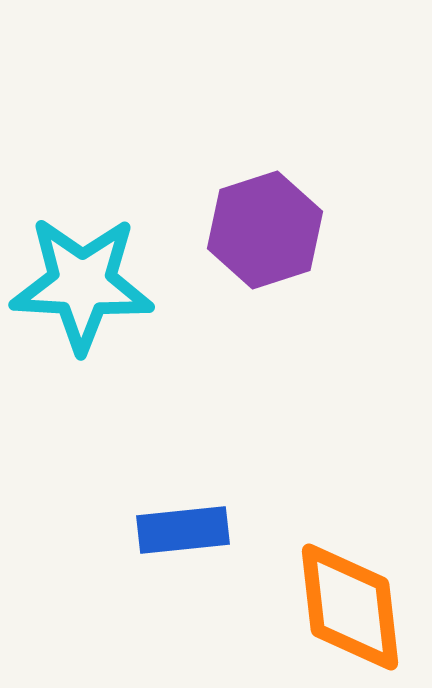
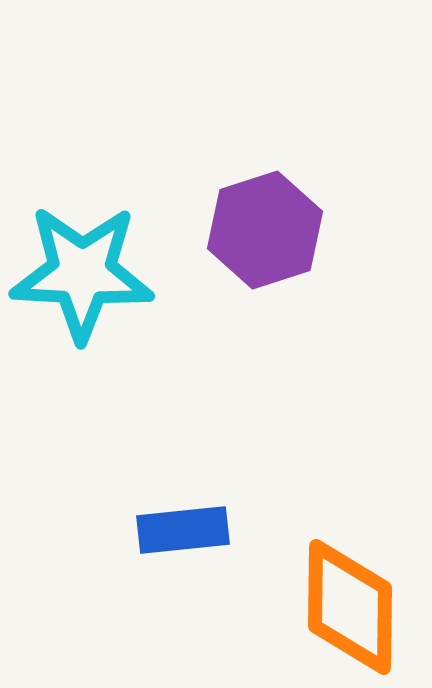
cyan star: moved 11 px up
orange diamond: rotated 7 degrees clockwise
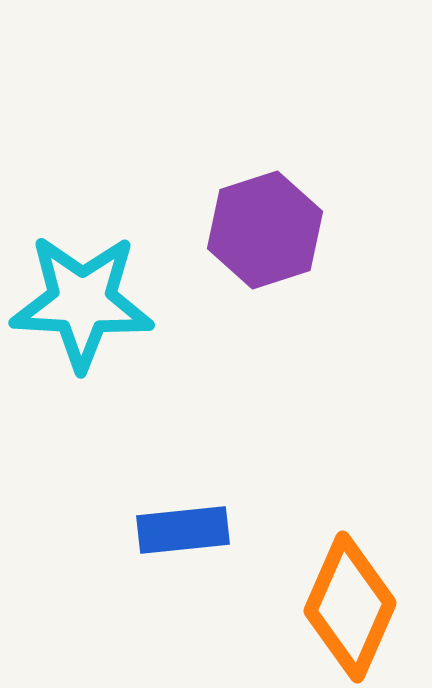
cyan star: moved 29 px down
orange diamond: rotated 23 degrees clockwise
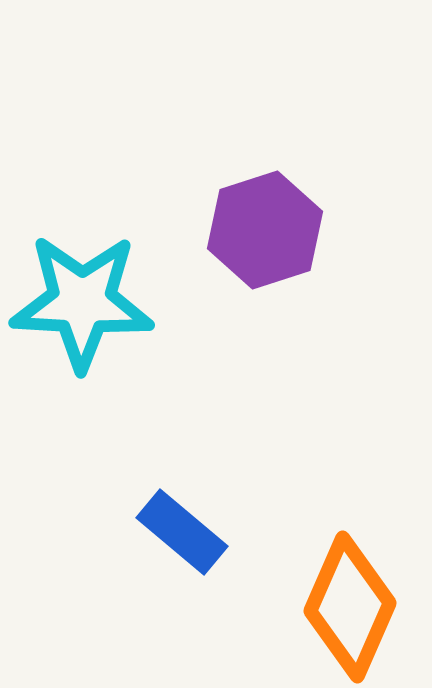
blue rectangle: moved 1 px left, 2 px down; rotated 46 degrees clockwise
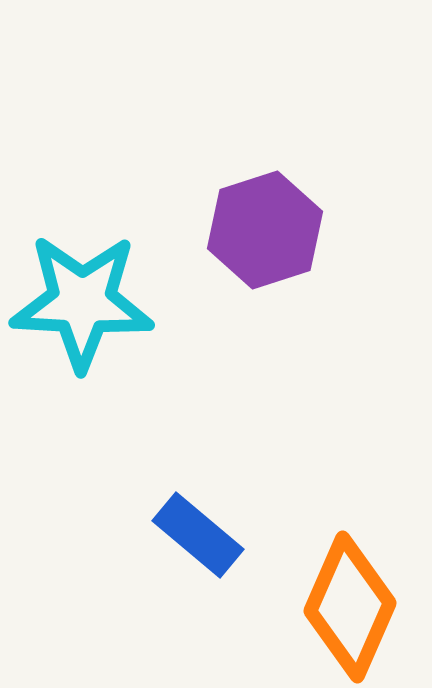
blue rectangle: moved 16 px right, 3 px down
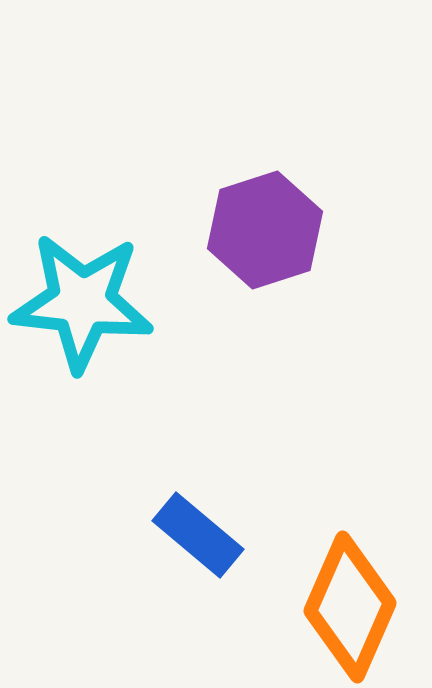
cyan star: rotated 3 degrees clockwise
